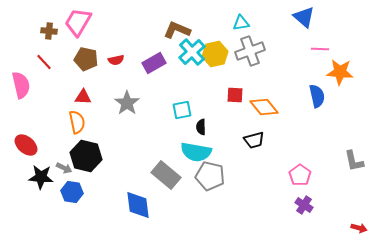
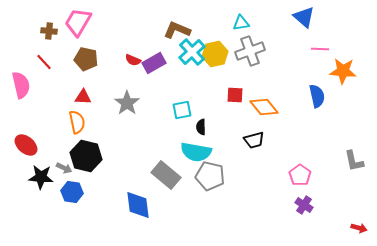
red semicircle: moved 17 px right; rotated 35 degrees clockwise
orange star: moved 3 px right, 1 px up
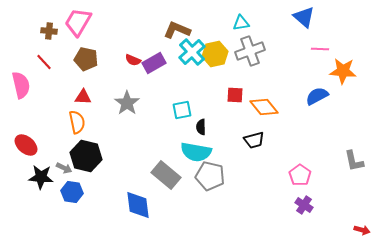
blue semicircle: rotated 105 degrees counterclockwise
red arrow: moved 3 px right, 2 px down
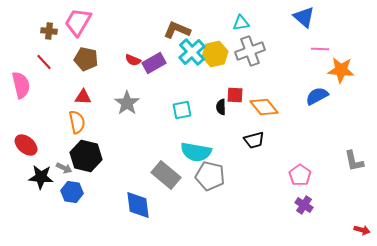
orange star: moved 2 px left, 1 px up
black semicircle: moved 20 px right, 20 px up
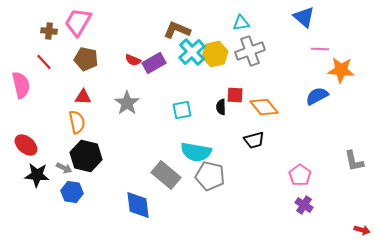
black star: moved 4 px left, 2 px up
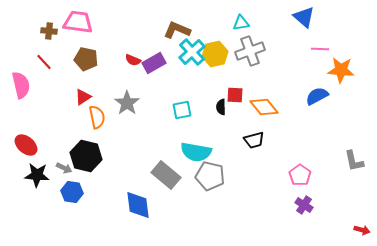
pink trapezoid: rotated 68 degrees clockwise
red triangle: rotated 36 degrees counterclockwise
orange semicircle: moved 20 px right, 5 px up
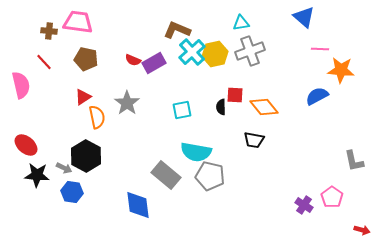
black trapezoid: rotated 25 degrees clockwise
black hexagon: rotated 16 degrees clockwise
pink pentagon: moved 32 px right, 22 px down
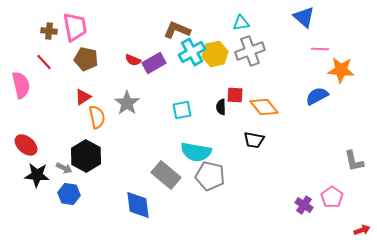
pink trapezoid: moved 3 px left, 5 px down; rotated 72 degrees clockwise
cyan cross: rotated 12 degrees clockwise
blue hexagon: moved 3 px left, 2 px down
red arrow: rotated 35 degrees counterclockwise
